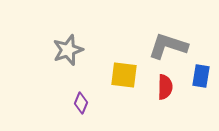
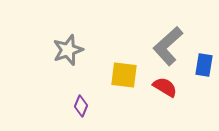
gray L-shape: rotated 60 degrees counterclockwise
blue rectangle: moved 3 px right, 11 px up
red semicircle: rotated 60 degrees counterclockwise
purple diamond: moved 3 px down
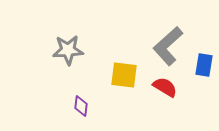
gray star: rotated 16 degrees clockwise
purple diamond: rotated 15 degrees counterclockwise
